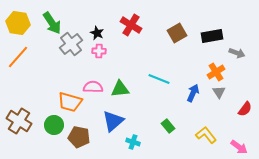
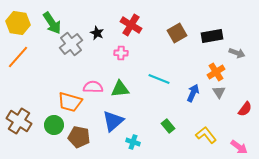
pink cross: moved 22 px right, 2 px down
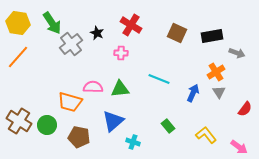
brown square: rotated 36 degrees counterclockwise
green circle: moved 7 px left
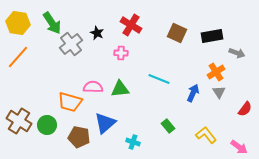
blue triangle: moved 8 px left, 2 px down
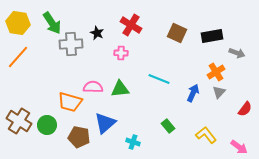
gray cross: rotated 35 degrees clockwise
gray triangle: rotated 16 degrees clockwise
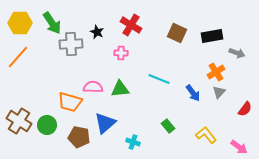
yellow hexagon: moved 2 px right; rotated 10 degrees counterclockwise
black star: moved 1 px up
blue arrow: rotated 120 degrees clockwise
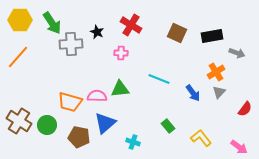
yellow hexagon: moved 3 px up
pink semicircle: moved 4 px right, 9 px down
yellow L-shape: moved 5 px left, 3 px down
